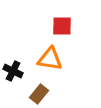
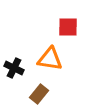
red square: moved 6 px right, 1 px down
black cross: moved 1 px right, 3 px up
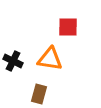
black cross: moved 1 px left, 7 px up
brown rectangle: rotated 24 degrees counterclockwise
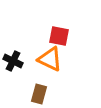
red square: moved 9 px left, 9 px down; rotated 10 degrees clockwise
orange triangle: rotated 16 degrees clockwise
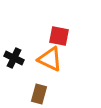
black cross: moved 1 px right, 3 px up
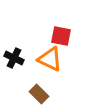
red square: moved 2 px right
brown rectangle: rotated 60 degrees counterclockwise
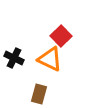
red square: rotated 35 degrees clockwise
brown rectangle: rotated 60 degrees clockwise
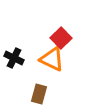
red square: moved 2 px down
orange triangle: moved 2 px right
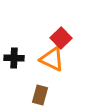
black cross: rotated 24 degrees counterclockwise
brown rectangle: moved 1 px right, 1 px down
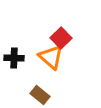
orange triangle: moved 1 px left, 2 px up; rotated 16 degrees clockwise
brown rectangle: rotated 66 degrees counterclockwise
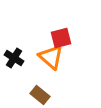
red square: rotated 30 degrees clockwise
black cross: rotated 30 degrees clockwise
